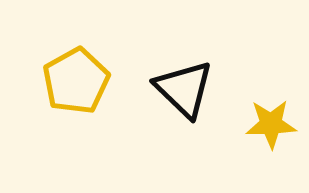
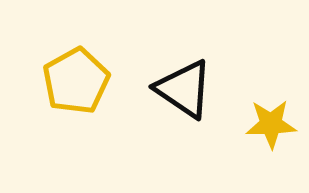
black triangle: rotated 10 degrees counterclockwise
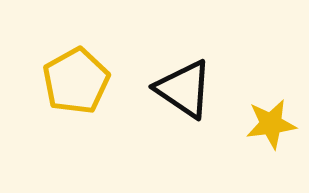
yellow star: rotated 6 degrees counterclockwise
